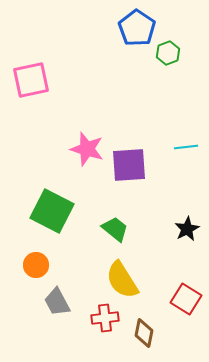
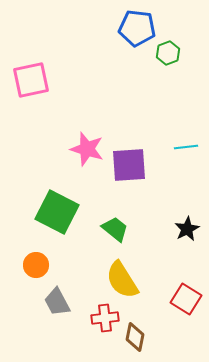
blue pentagon: rotated 27 degrees counterclockwise
green square: moved 5 px right, 1 px down
brown diamond: moved 9 px left, 4 px down
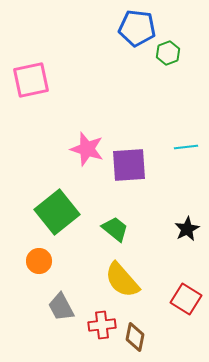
green square: rotated 24 degrees clockwise
orange circle: moved 3 px right, 4 px up
yellow semicircle: rotated 9 degrees counterclockwise
gray trapezoid: moved 4 px right, 5 px down
red cross: moved 3 px left, 7 px down
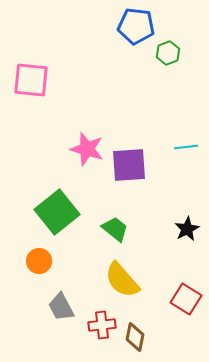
blue pentagon: moved 1 px left, 2 px up
pink square: rotated 18 degrees clockwise
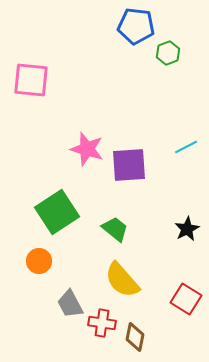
cyan line: rotated 20 degrees counterclockwise
green square: rotated 6 degrees clockwise
gray trapezoid: moved 9 px right, 3 px up
red cross: moved 2 px up; rotated 16 degrees clockwise
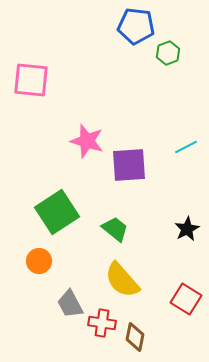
pink star: moved 8 px up
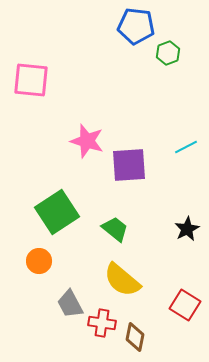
yellow semicircle: rotated 9 degrees counterclockwise
red square: moved 1 px left, 6 px down
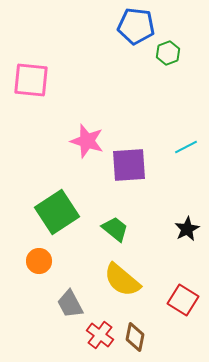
red square: moved 2 px left, 5 px up
red cross: moved 2 px left, 12 px down; rotated 28 degrees clockwise
